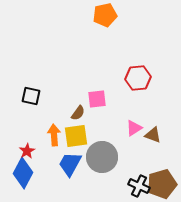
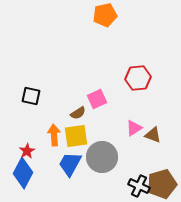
pink square: rotated 18 degrees counterclockwise
brown semicircle: rotated 21 degrees clockwise
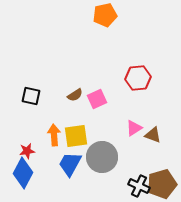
brown semicircle: moved 3 px left, 18 px up
red star: rotated 21 degrees clockwise
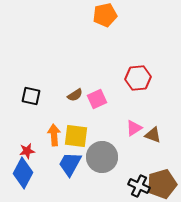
yellow square: rotated 15 degrees clockwise
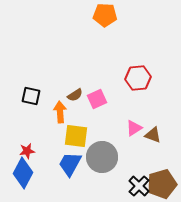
orange pentagon: rotated 15 degrees clockwise
orange arrow: moved 6 px right, 23 px up
black cross: rotated 20 degrees clockwise
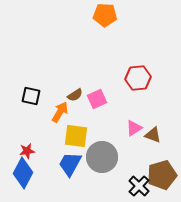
orange arrow: rotated 35 degrees clockwise
brown pentagon: moved 9 px up
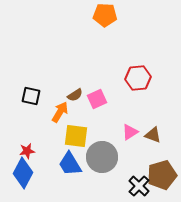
pink triangle: moved 4 px left, 4 px down
blue trapezoid: rotated 60 degrees counterclockwise
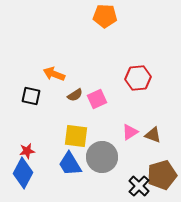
orange pentagon: moved 1 px down
orange arrow: moved 6 px left, 38 px up; rotated 100 degrees counterclockwise
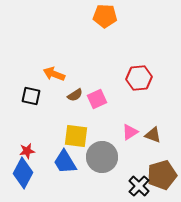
red hexagon: moved 1 px right
blue trapezoid: moved 5 px left, 2 px up
